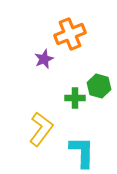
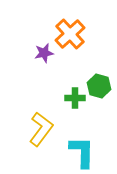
orange cross: rotated 20 degrees counterclockwise
purple star: moved 6 px up; rotated 12 degrees clockwise
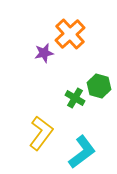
green cross: rotated 30 degrees clockwise
yellow L-shape: moved 4 px down
cyan L-shape: rotated 52 degrees clockwise
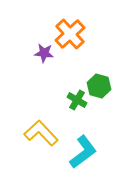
purple star: rotated 18 degrees clockwise
green cross: moved 2 px right, 2 px down
yellow L-shape: rotated 80 degrees counterclockwise
cyan L-shape: moved 1 px right
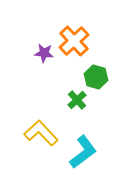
orange cross: moved 4 px right, 7 px down
green hexagon: moved 3 px left, 9 px up
green cross: rotated 18 degrees clockwise
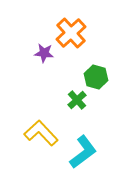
orange cross: moved 3 px left, 8 px up
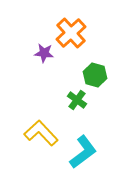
green hexagon: moved 1 px left, 2 px up
green cross: rotated 12 degrees counterclockwise
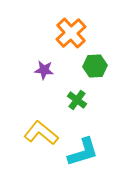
purple star: moved 17 px down
green hexagon: moved 9 px up; rotated 20 degrees counterclockwise
yellow L-shape: rotated 8 degrees counterclockwise
cyan L-shape: rotated 20 degrees clockwise
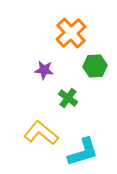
green cross: moved 9 px left, 2 px up
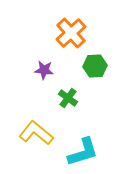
yellow L-shape: moved 5 px left
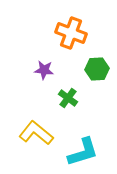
orange cross: rotated 28 degrees counterclockwise
green hexagon: moved 2 px right, 3 px down
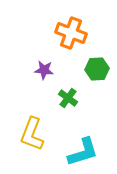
yellow L-shape: moved 4 px left, 1 px down; rotated 108 degrees counterclockwise
